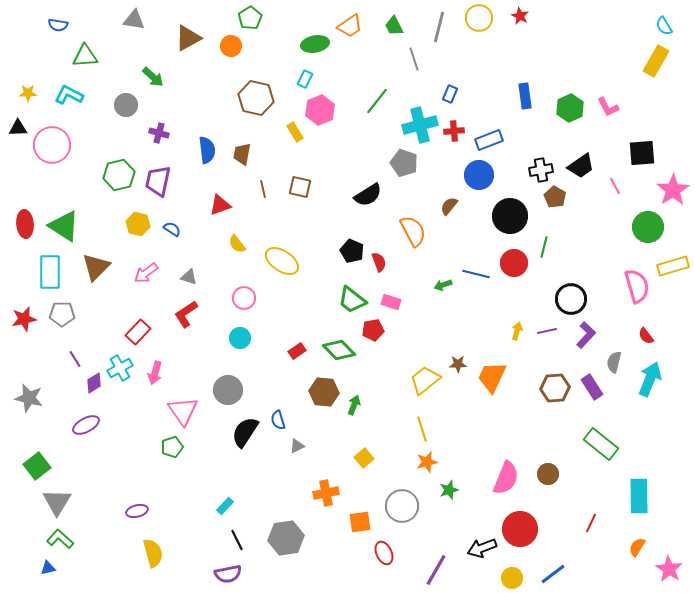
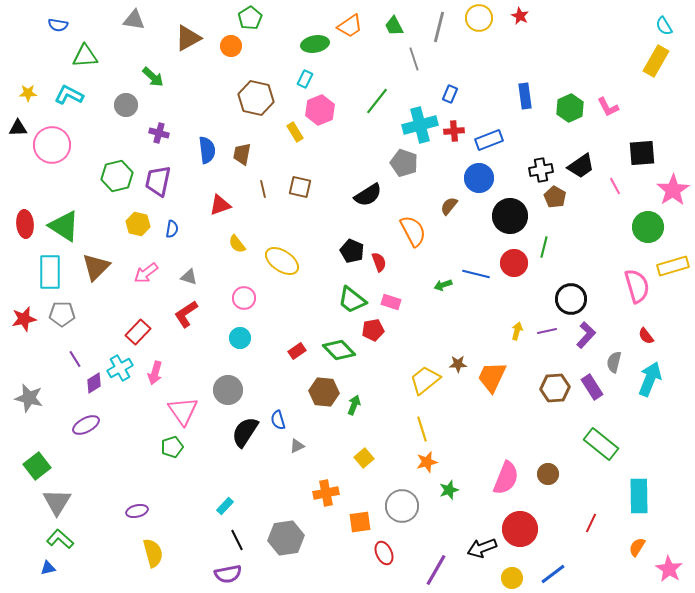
green hexagon at (119, 175): moved 2 px left, 1 px down
blue circle at (479, 175): moved 3 px down
blue semicircle at (172, 229): rotated 66 degrees clockwise
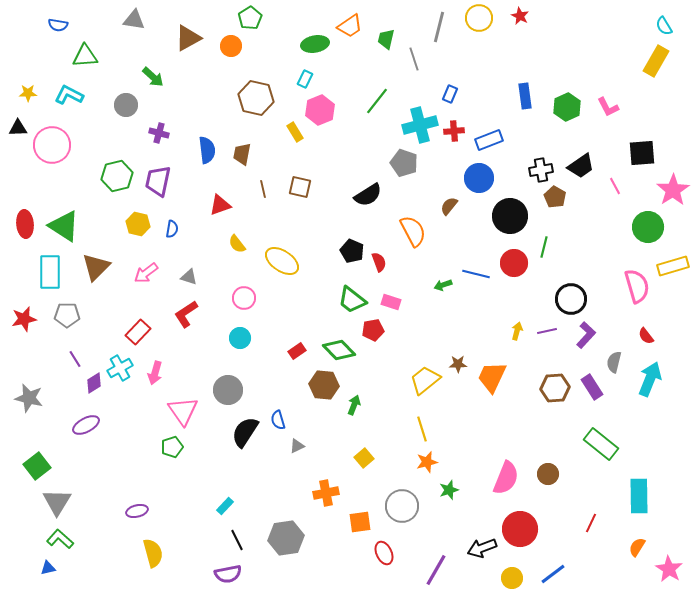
green trapezoid at (394, 26): moved 8 px left, 13 px down; rotated 40 degrees clockwise
green hexagon at (570, 108): moved 3 px left, 1 px up
gray pentagon at (62, 314): moved 5 px right, 1 px down
brown hexagon at (324, 392): moved 7 px up
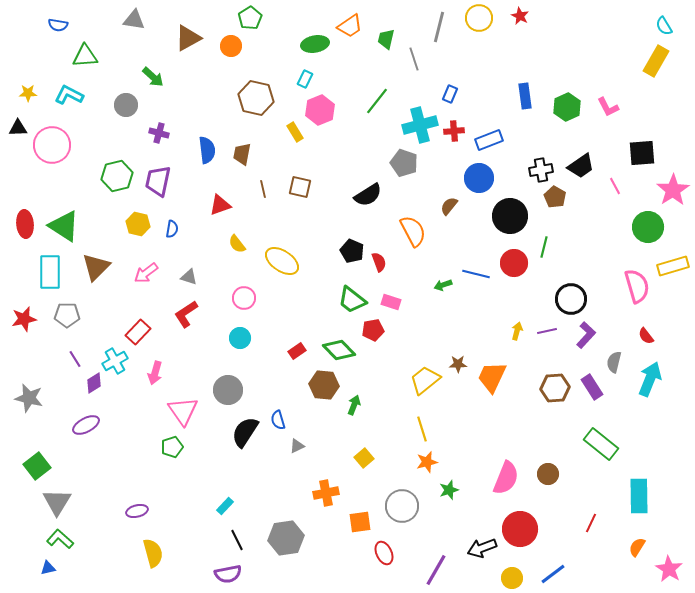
cyan cross at (120, 368): moved 5 px left, 7 px up
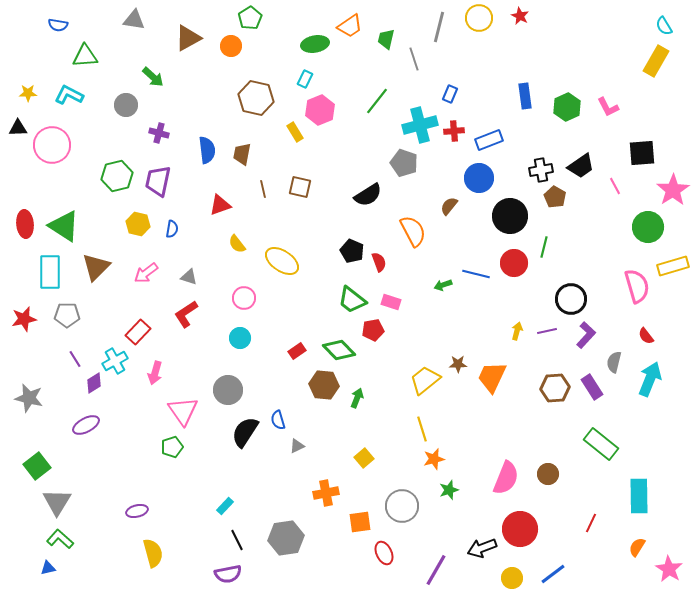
green arrow at (354, 405): moved 3 px right, 7 px up
orange star at (427, 462): moved 7 px right, 3 px up
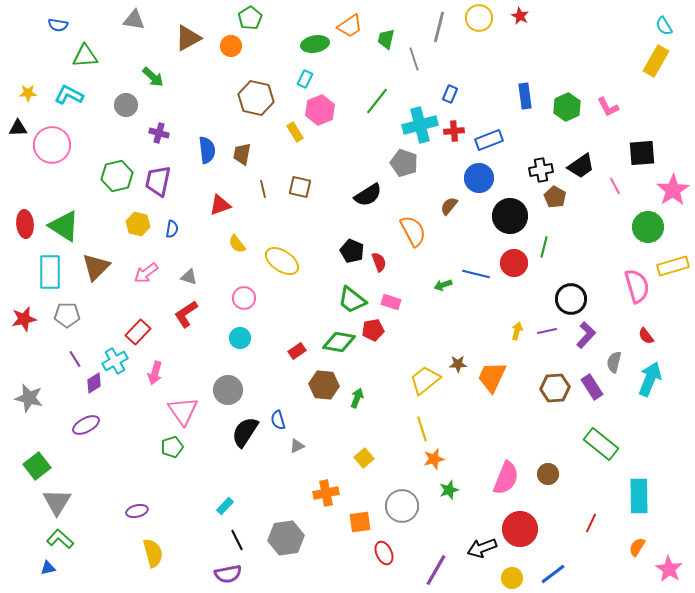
green diamond at (339, 350): moved 8 px up; rotated 36 degrees counterclockwise
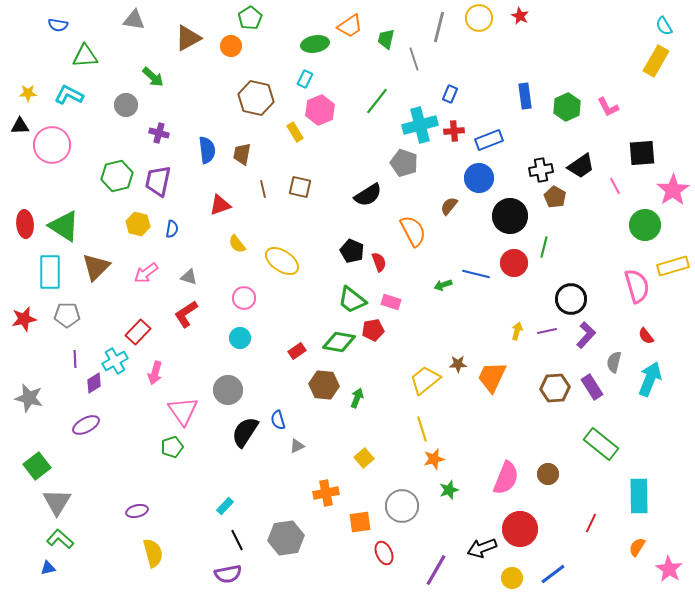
black triangle at (18, 128): moved 2 px right, 2 px up
green circle at (648, 227): moved 3 px left, 2 px up
purple line at (75, 359): rotated 30 degrees clockwise
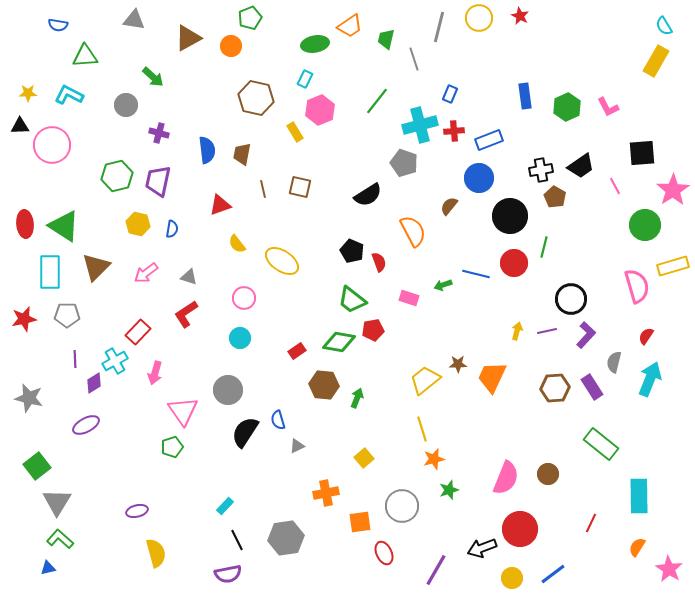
green pentagon at (250, 18): rotated 10 degrees clockwise
pink rectangle at (391, 302): moved 18 px right, 4 px up
red semicircle at (646, 336): rotated 72 degrees clockwise
yellow semicircle at (153, 553): moved 3 px right
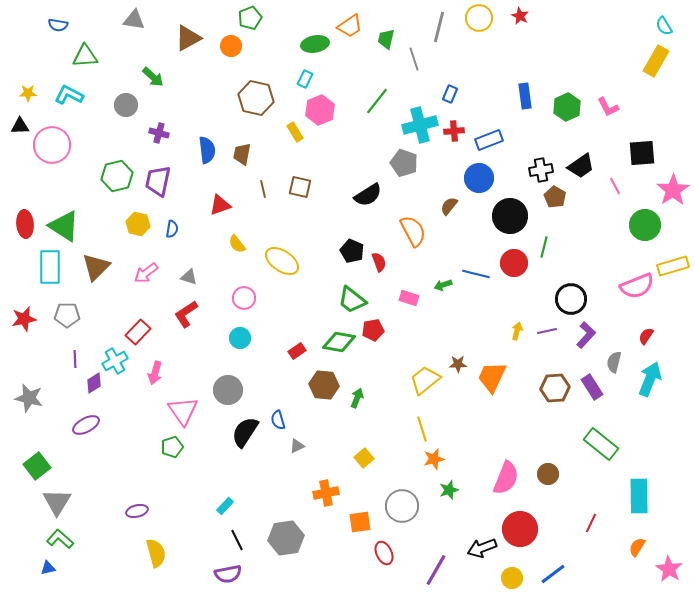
cyan rectangle at (50, 272): moved 5 px up
pink semicircle at (637, 286): rotated 84 degrees clockwise
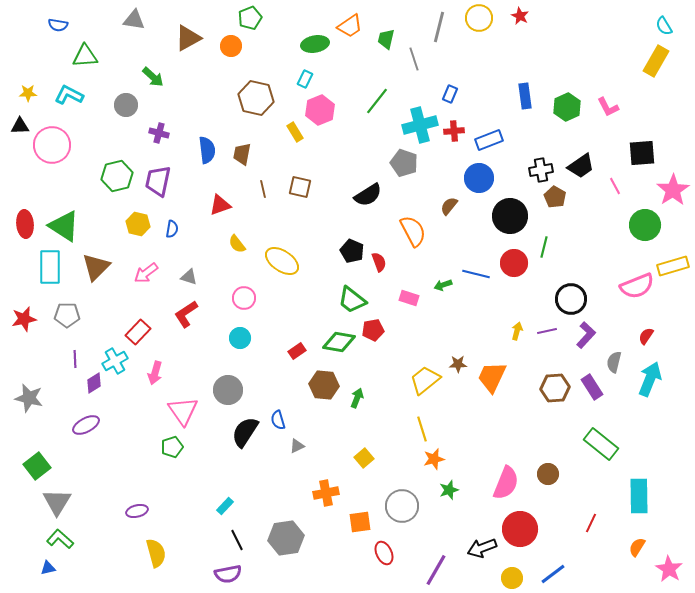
pink semicircle at (506, 478): moved 5 px down
